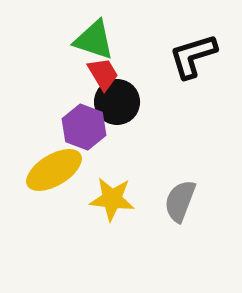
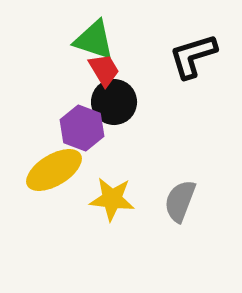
red trapezoid: moved 1 px right, 4 px up
black circle: moved 3 px left
purple hexagon: moved 2 px left, 1 px down
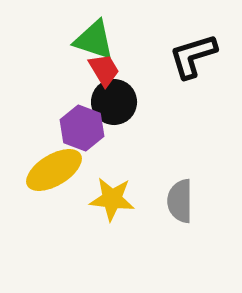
gray semicircle: rotated 21 degrees counterclockwise
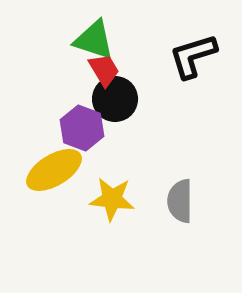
black circle: moved 1 px right, 3 px up
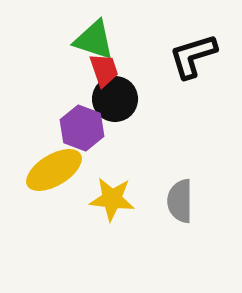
red trapezoid: rotated 12 degrees clockwise
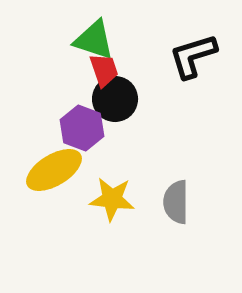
gray semicircle: moved 4 px left, 1 px down
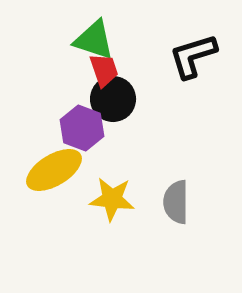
black circle: moved 2 px left
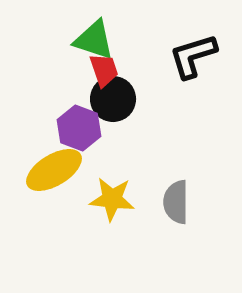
purple hexagon: moved 3 px left
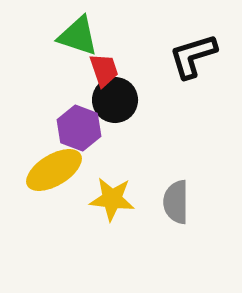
green triangle: moved 16 px left, 4 px up
black circle: moved 2 px right, 1 px down
